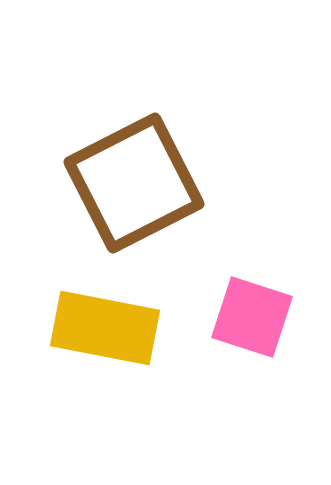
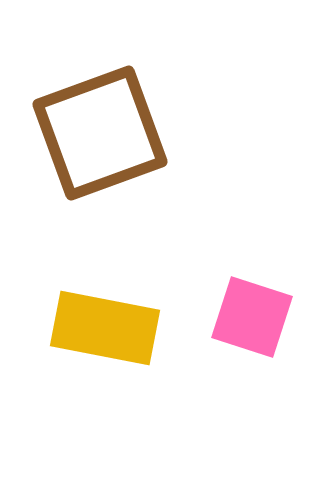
brown square: moved 34 px left, 50 px up; rotated 7 degrees clockwise
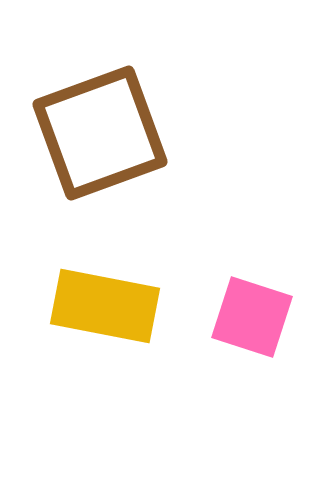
yellow rectangle: moved 22 px up
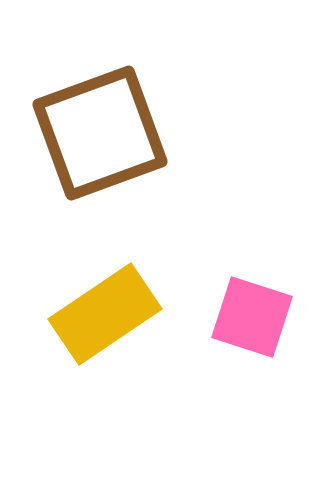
yellow rectangle: moved 8 px down; rotated 45 degrees counterclockwise
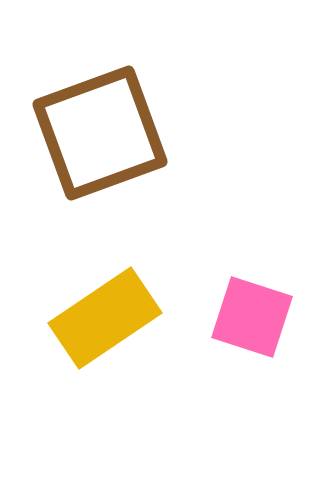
yellow rectangle: moved 4 px down
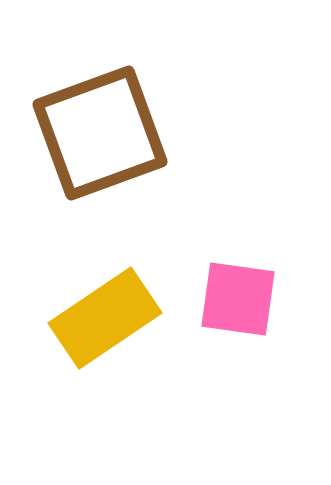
pink square: moved 14 px left, 18 px up; rotated 10 degrees counterclockwise
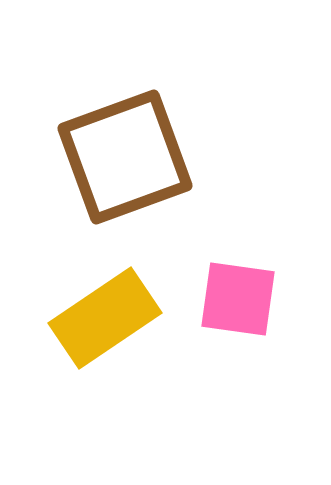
brown square: moved 25 px right, 24 px down
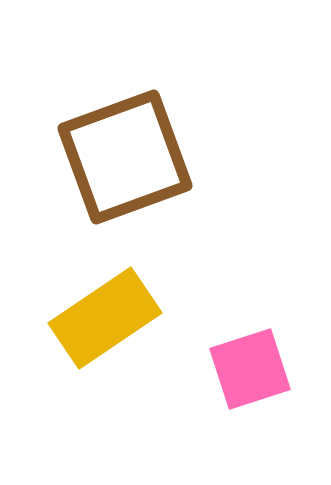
pink square: moved 12 px right, 70 px down; rotated 26 degrees counterclockwise
